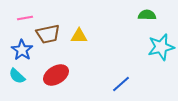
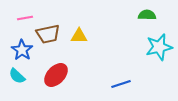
cyan star: moved 2 px left
red ellipse: rotated 15 degrees counterclockwise
blue line: rotated 24 degrees clockwise
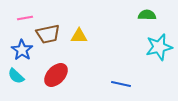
cyan semicircle: moved 1 px left
blue line: rotated 30 degrees clockwise
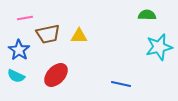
blue star: moved 3 px left
cyan semicircle: rotated 18 degrees counterclockwise
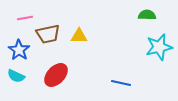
blue line: moved 1 px up
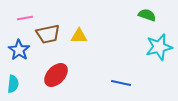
green semicircle: rotated 18 degrees clockwise
cyan semicircle: moved 3 px left, 8 px down; rotated 108 degrees counterclockwise
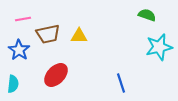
pink line: moved 2 px left, 1 px down
blue line: rotated 60 degrees clockwise
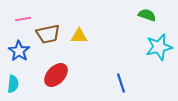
blue star: moved 1 px down
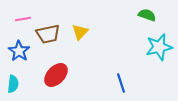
yellow triangle: moved 1 px right, 4 px up; rotated 48 degrees counterclockwise
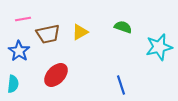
green semicircle: moved 24 px left, 12 px down
yellow triangle: rotated 18 degrees clockwise
blue line: moved 2 px down
